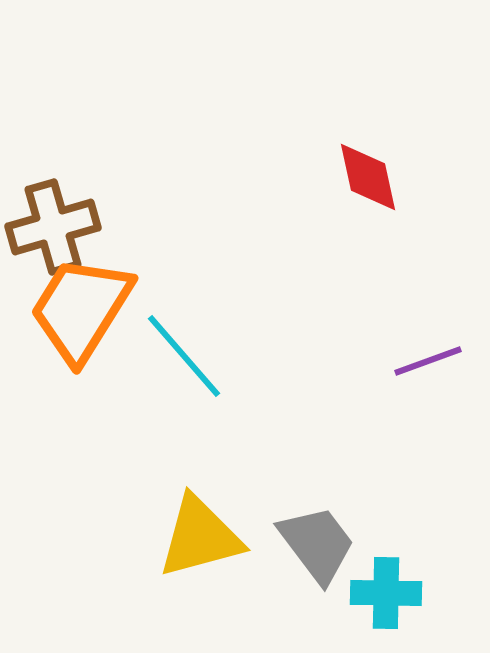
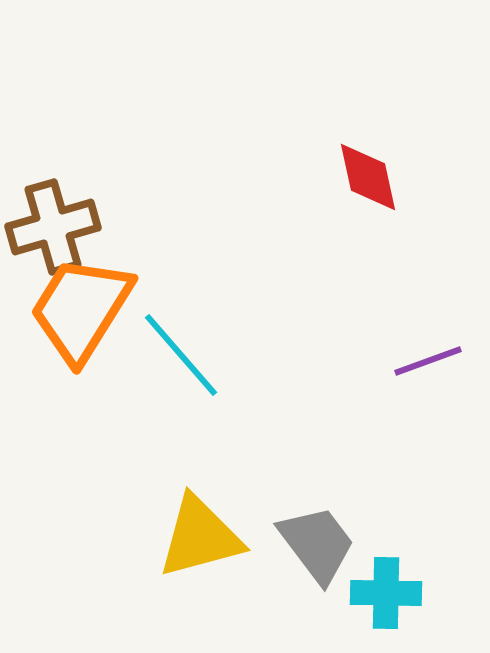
cyan line: moved 3 px left, 1 px up
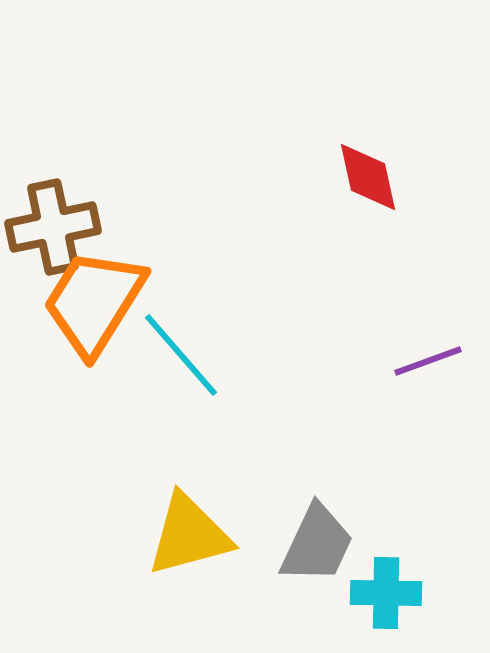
brown cross: rotated 4 degrees clockwise
orange trapezoid: moved 13 px right, 7 px up
yellow triangle: moved 11 px left, 2 px up
gray trapezoid: rotated 62 degrees clockwise
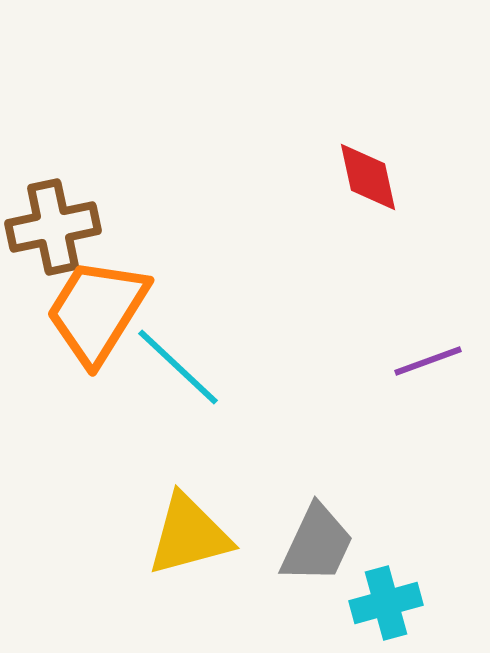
orange trapezoid: moved 3 px right, 9 px down
cyan line: moved 3 px left, 12 px down; rotated 6 degrees counterclockwise
cyan cross: moved 10 px down; rotated 16 degrees counterclockwise
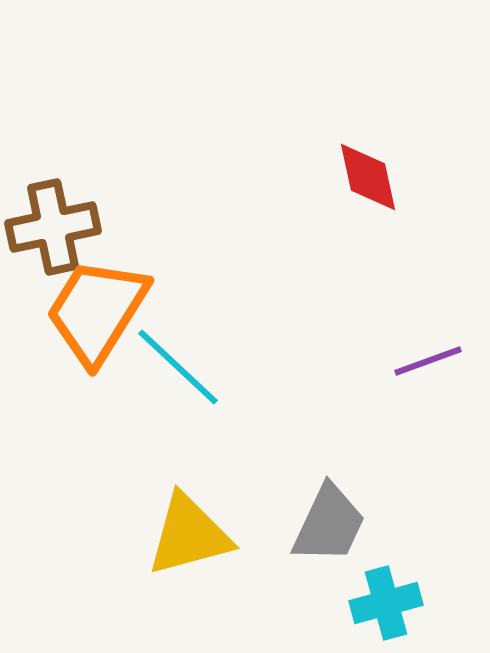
gray trapezoid: moved 12 px right, 20 px up
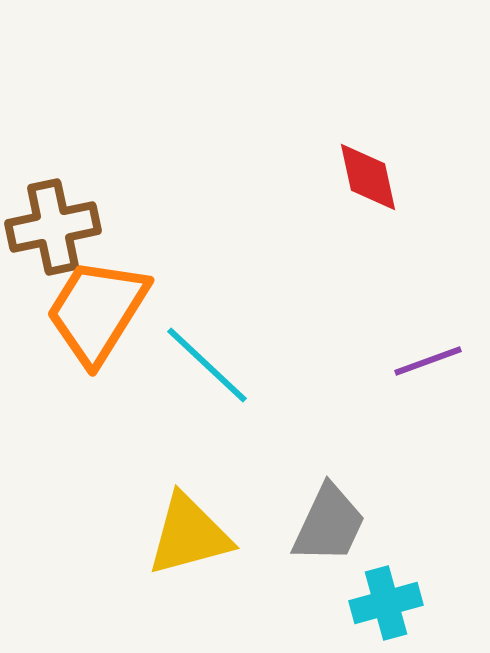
cyan line: moved 29 px right, 2 px up
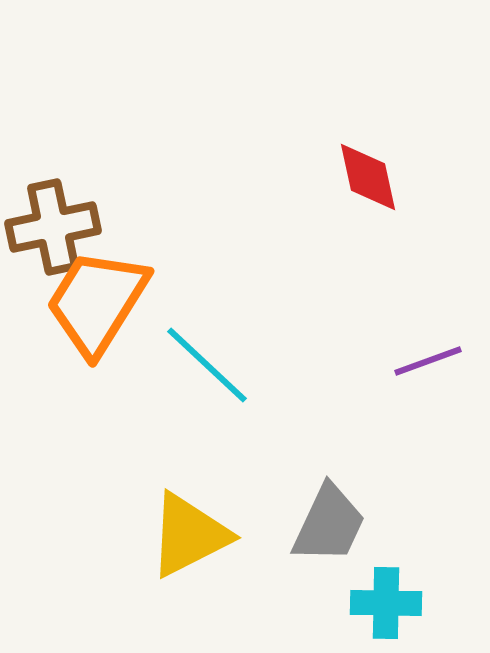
orange trapezoid: moved 9 px up
yellow triangle: rotated 12 degrees counterclockwise
cyan cross: rotated 16 degrees clockwise
